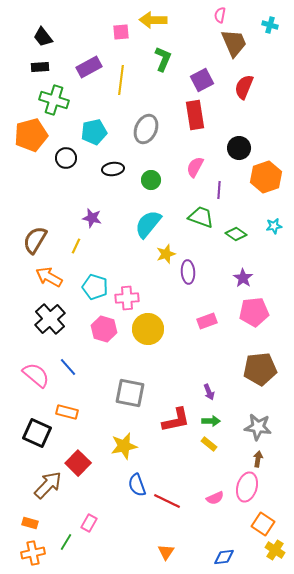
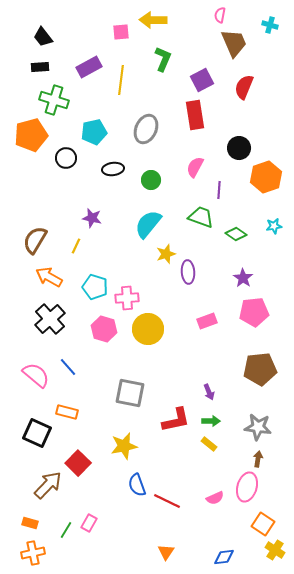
green line at (66, 542): moved 12 px up
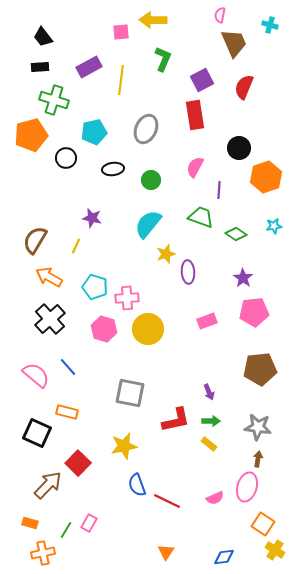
orange cross at (33, 553): moved 10 px right
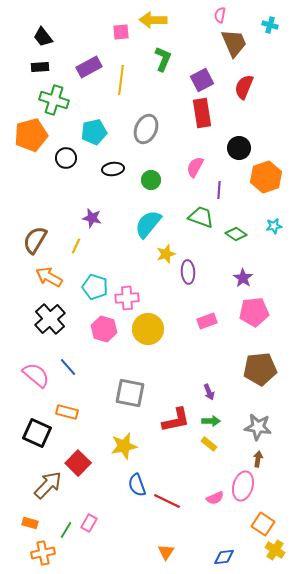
red rectangle at (195, 115): moved 7 px right, 2 px up
pink ellipse at (247, 487): moved 4 px left, 1 px up
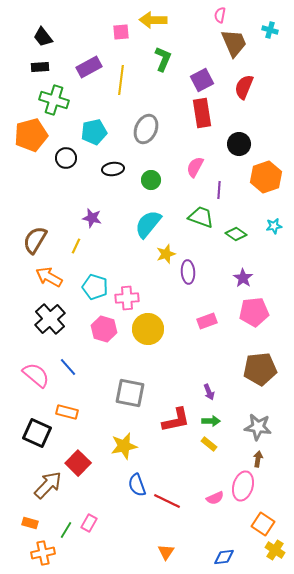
cyan cross at (270, 25): moved 5 px down
black circle at (239, 148): moved 4 px up
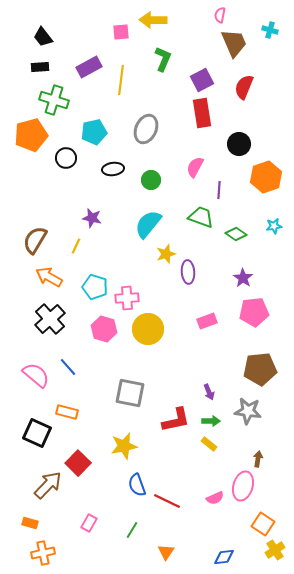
gray star at (258, 427): moved 10 px left, 16 px up
green line at (66, 530): moved 66 px right
yellow cross at (275, 550): rotated 24 degrees clockwise
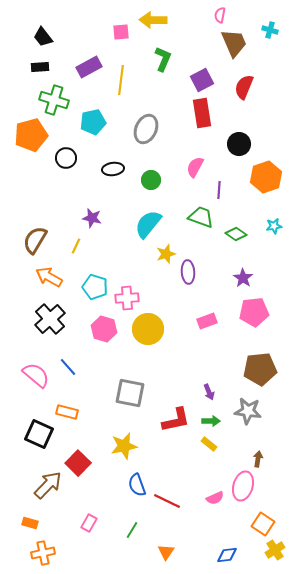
cyan pentagon at (94, 132): moved 1 px left, 10 px up
black square at (37, 433): moved 2 px right, 1 px down
blue diamond at (224, 557): moved 3 px right, 2 px up
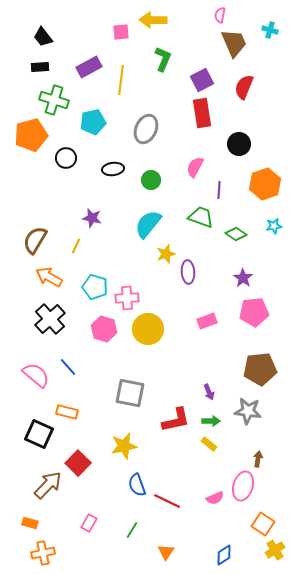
orange hexagon at (266, 177): moved 1 px left, 7 px down
blue diamond at (227, 555): moved 3 px left; rotated 25 degrees counterclockwise
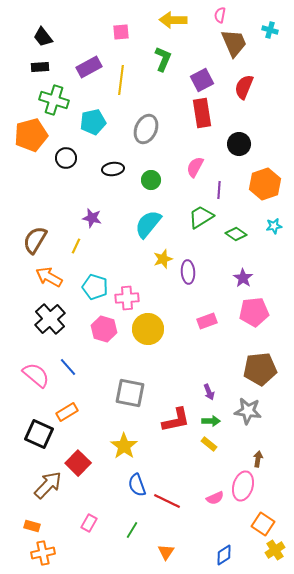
yellow arrow at (153, 20): moved 20 px right
green trapezoid at (201, 217): rotated 52 degrees counterclockwise
yellow star at (166, 254): moved 3 px left, 5 px down
orange rectangle at (67, 412): rotated 45 degrees counterclockwise
yellow star at (124, 446): rotated 24 degrees counterclockwise
orange rectangle at (30, 523): moved 2 px right, 3 px down
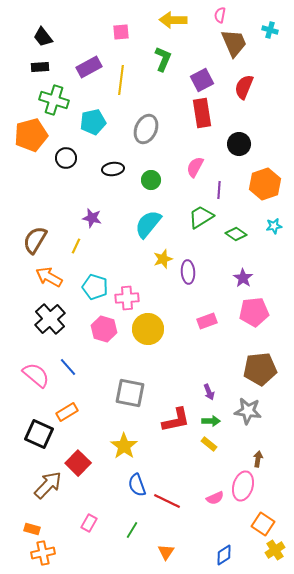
orange rectangle at (32, 526): moved 3 px down
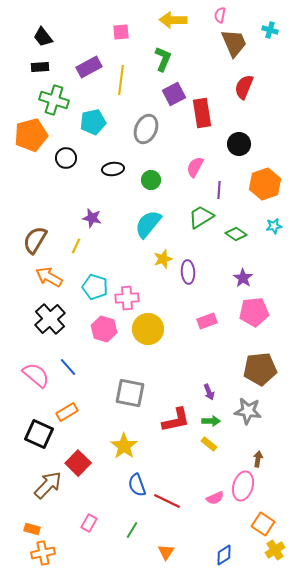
purple square at (202, 80): moved 28 px left, 14 px down
